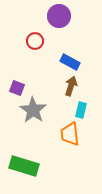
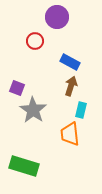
purple circle: moved 2 px left, 1 px down
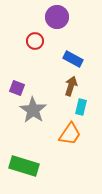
blue rectangle: moved 3 px right, 3 px up
cyan rectangle: moved 3 px up
orange trapezoid: rotated 140 degrees counterclockwise
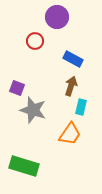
gray star: rotated 16 degrees counterclockwise
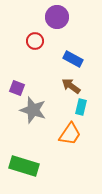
brown arrow: rotated 72 degrees counterclockwise
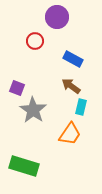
gray star: rotated 16 degrees clockwise
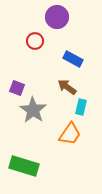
brown arrow: moved 4 px left, 1 px down
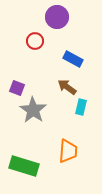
orange trapezoid: moved 2 px left, 17 px down; rotated 30 degrees counterclockwise
